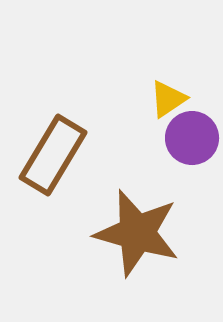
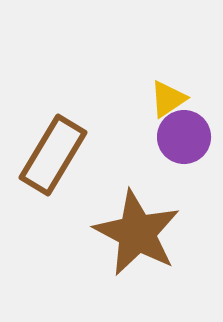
purple circle: moved 8 px left, 1 px up
brown star: rotated 12 degrees clockwise
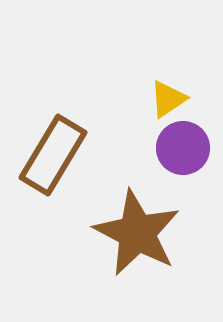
purple circle: moved 1 px left, 11 px down
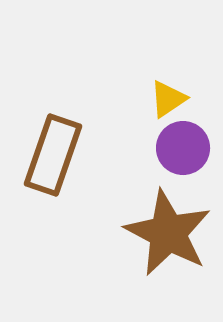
brown rectangle: rotated 12 degrees counterclockwise
brown star: moved 31 px right
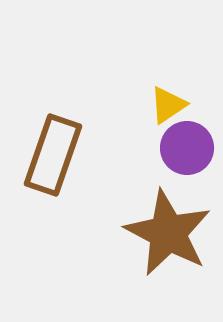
yellow triangle: moved 6 px down
purple circle: moved 4 px right
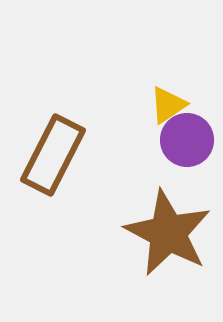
purple circle: moved 8 px up
brown rectangle: rotated 8 degrees clockwise
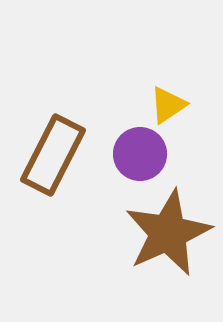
purple circle: moved 47 px left, 14 px down
brown star: rotated 20 degrees clockwise
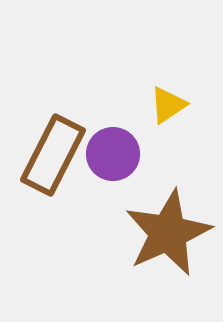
purple circle: moved 27 px left
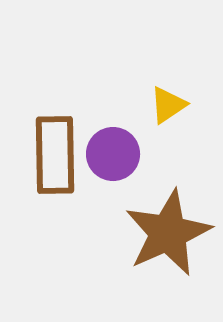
brown rectangle: moved 2 px right; rotated 28 degrees counterclockwise
